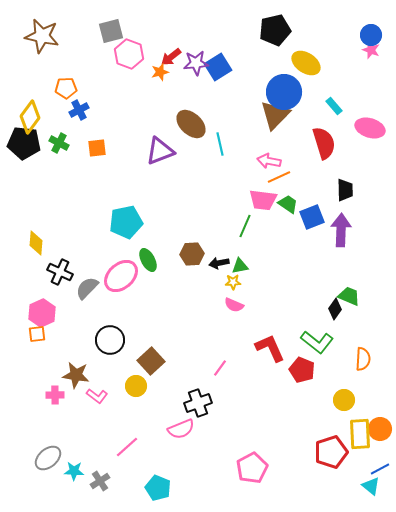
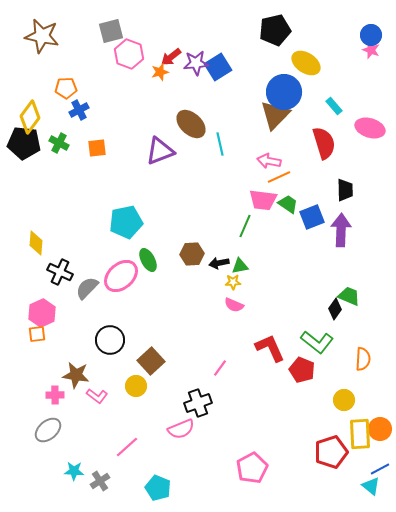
gray ellipse at (48, 458): moved 28 px up
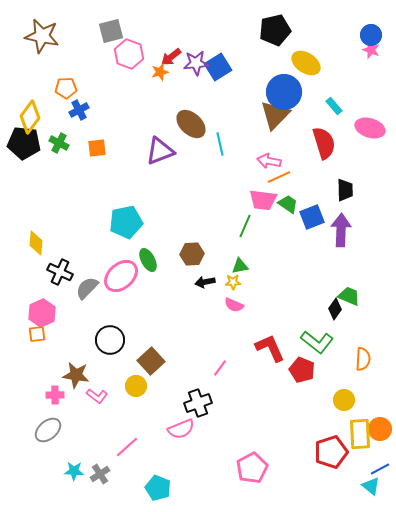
black arrow at (219, 263): moved 14 px left, 19 px down
gray cross at (100, 481): moved 7 px up
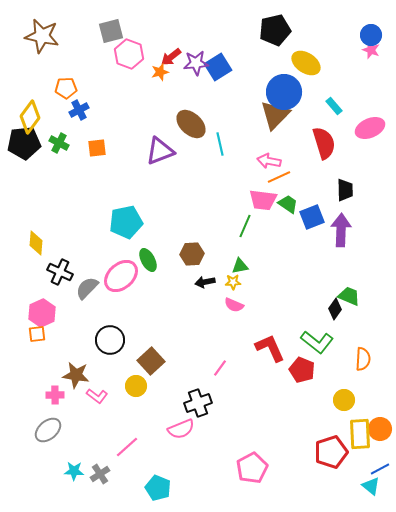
pink ellipse at (370, 128): rotated 40 degrees counterclockwise
black pentagon at (24, 143): rotated 12 degrees counterclockwise
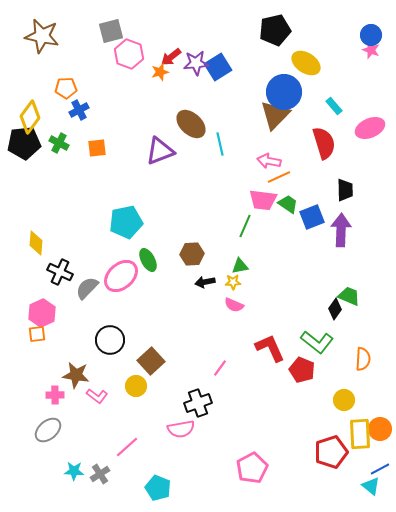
pink semicircle at (181, 429): rotated 12 degrees clockwise
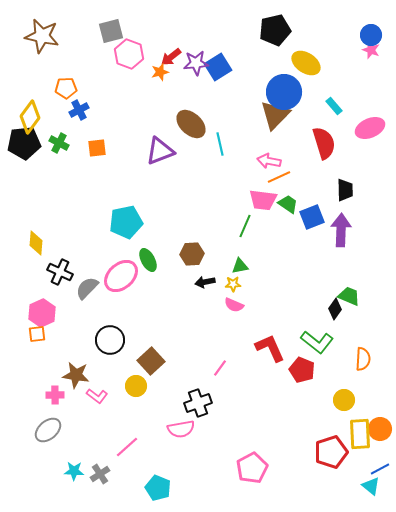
yellow star at (233, 282): moved 2 px down
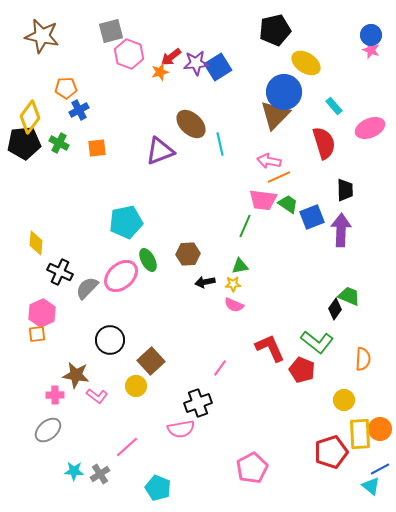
brown hexagon at (192, 254): moved 4 px left
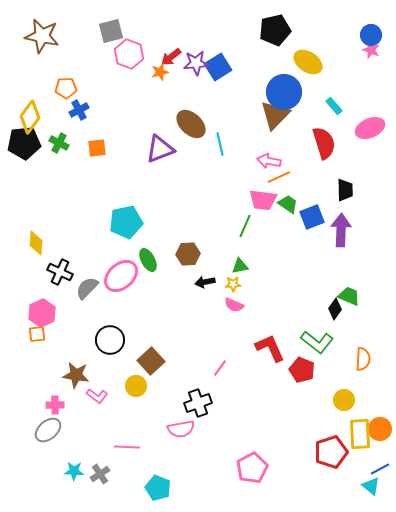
yellow ellipse at (306, 63): moved 2 px right, 1 px up
purple triangle at (160, 151): moved 2 px up
pink cross at (55, 395): moved 10 px down
pink line at (127, 447): rotated 45 degrees clockwise
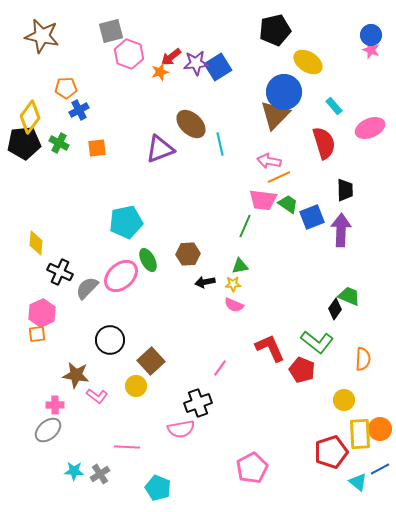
cyan triangle at (371, 486): moved 13 px left, 4 px up
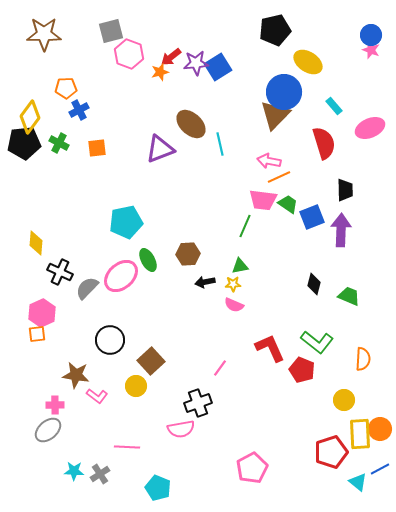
brown star at (42, 36): moved 2 px right, 2 px up; rotated 12 degrees counterclockwise
black diamond at (335, 309): moved 21 px left, 25 px up; rotated 20 degrees counterclockwise
